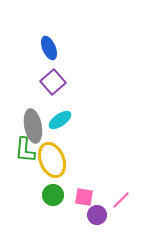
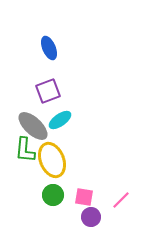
purple square: moved 5 px left, 9 px down; rotated 20 degrees clockwise
gray ellipse: rotated 36 degrees counterclockwise
purple circle: moved 6 px left, 2 px down
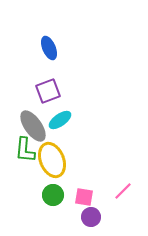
gray ellipse: rotated 12 degrees clockwise
pink line: moved 2 px right, 9 px up
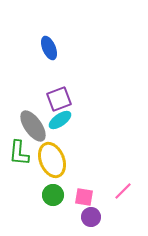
purple square: moved 11 px right, 8 px down
green L-shape: moved 6 px left, 3 px down
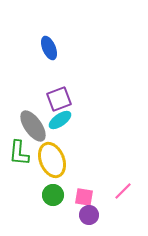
purple circle: moved 2 px left, 2 px up
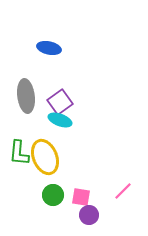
blue ellipse: rotated 55 degrees counterclockwise
purple square: moved 1 px right, 3 px down; rotated 15 degrees counterclockwise
cyan ellipse: rotated 55 degrees clockwise
gray ellipse: moved 7 px left, 30 px up; rotated 28 degrees clockwise
yellow ellipse: moved 7 px left, 3 px up
pink square: moved 3 px left
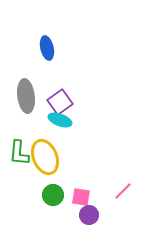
blue ellipse: moved 2 px left; rotated 65 degrees clockwise
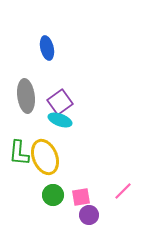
pink square: rotated 18 degrees counterclockwise
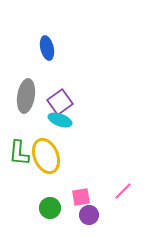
gray ellipse: rotated 16 degrees clockwise
yellow ellipse: moved 1 px right, 1 px up
green circle: moved 3 px left, 13 px down
